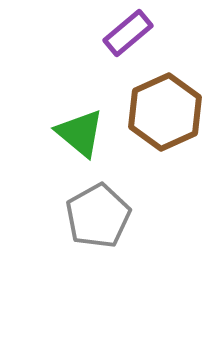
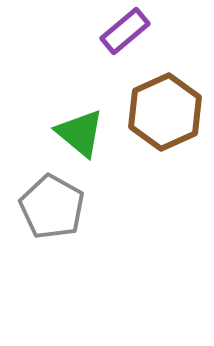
purple rectangle: moved 3 px left, 2 px up
gray pentagon: moved 46 px left, 9 px up; rotated 14 degrees counterclockwise
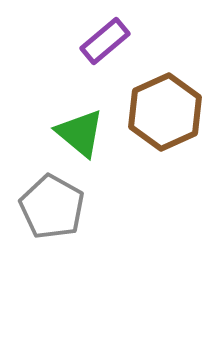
purple rectangle: moved 20 px left, 10 px down
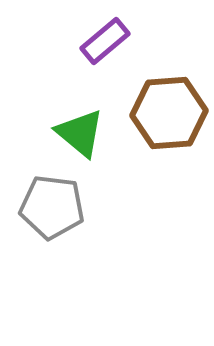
brown hexagon: moved 4 px right, 1 px down; rotated 20 degrees clockwise
gray pentagon: rotated 22 degrees counterclockwise
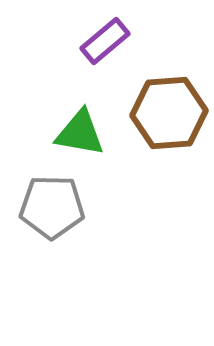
green triangle: rotated 30 degrees counterclockwise
gray pentagon: rotated 6 degrees counterclockwise
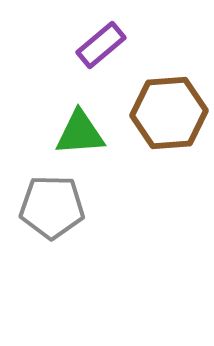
purple rectangle: moved 4 px left, 4 px down
green triangle: rotated 14 degrees counterclockwise
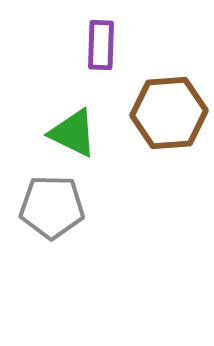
purple rectangle: rotated 48 degrees counterclockwise
green triangle: moved 7 px left; rotated 30 degrees clockwise
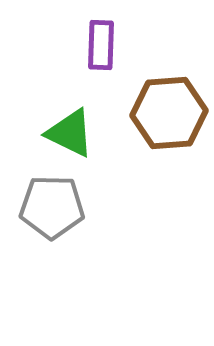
green triangle: moved 3 px left
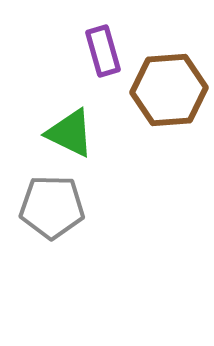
purple rectangle: moved 2 px right, 6 px down; rotated 18 degrees counterclockwise
brown hexagon: moved 23 px up
